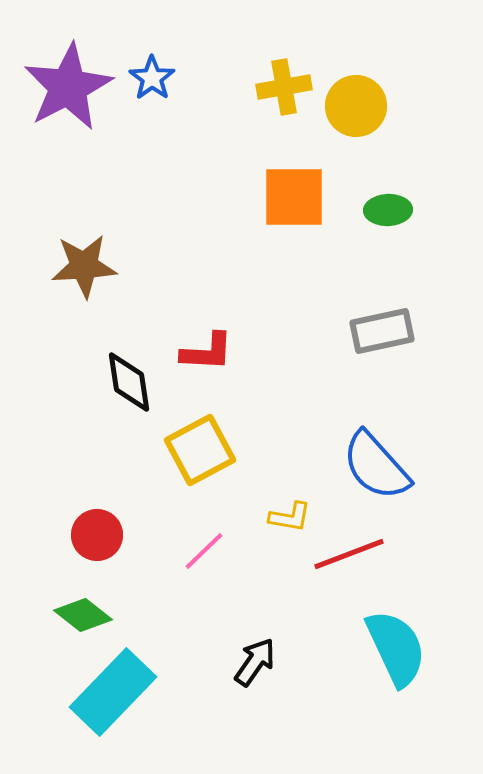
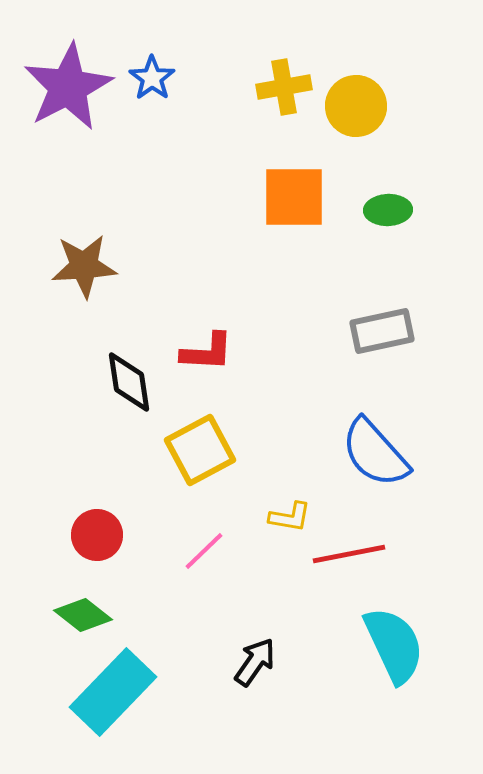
blue semicircle: moved 1 px left, 13 px up
red line: rotated 10 degrees clockwise
cyan semicircle: moved 2 px left, 3 px up
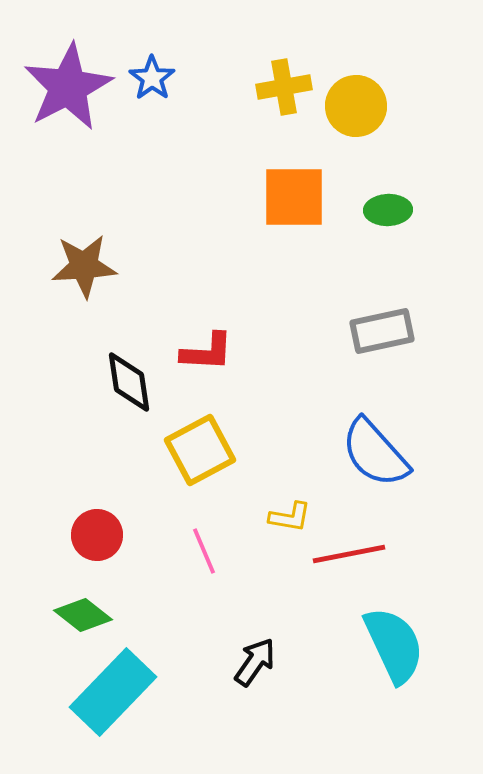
pink line: rotated 69 degrees counterclockwise
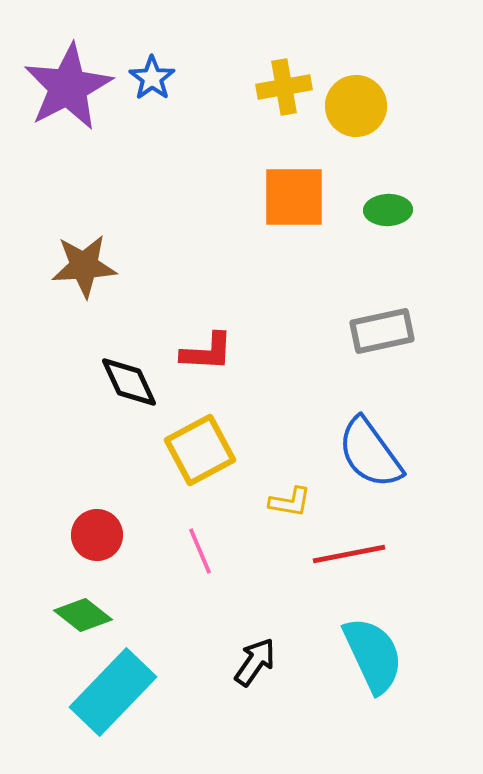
black diamond: rotated 16 degrees counterclockwise
blue semicircle: moved 5 px left; rotated 6 degrees clockwise
yellow L-shape: moved 15 px up
pink line: moved 4 px left
cyan semicircle: moved 21 px left, 10 px down
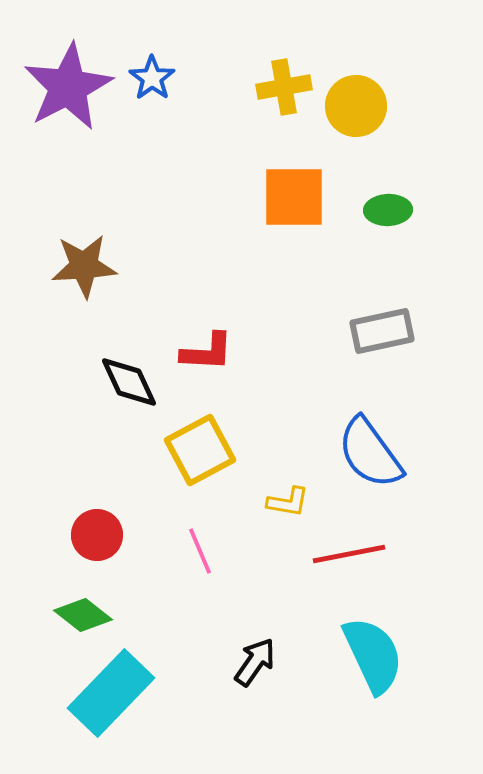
yellow L-shape: moved 2 px left
cyan rectangle: moved 2 px left, 1 px down
